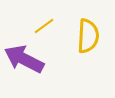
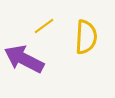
yellow semicircle: moved 2 px left, 1 px down
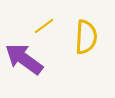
purple arrow: rotated 9 degrees clockwise
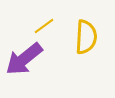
purple arrow: rotated 75 degrees counterclockwise
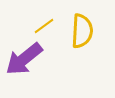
yellow semicircle: moved 4 px left, 6 px up
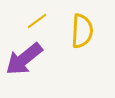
yellow line: moved 7 px left, 5 px up
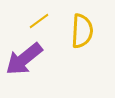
yellow line: moved 2 px right
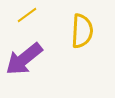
yellow line: moved 12 px left, 6 px up
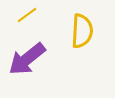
purple arrow: moved 3 px right
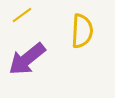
yellow line: moved 5 px left
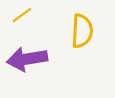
purple arrow: rotated 30 degrees clockwise
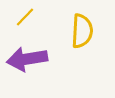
yellow line: moved 3 px right, 2 px down; rotated 10 degrees counterclockwise
